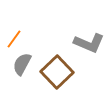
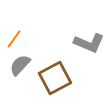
gray semicircle: moved 2 px left, 1 px down; rotated 15 degrees clockwise
brown square: moved 2 px left, 6 px down; rotated 16 degrees clockwise
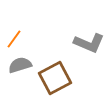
gray semicircle: rotated 30 degrees clockwise
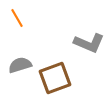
orange line: moved 3 px right, 21 px up; rotated 66 degrees counterclockwise
brown square: rotated 8 degrees clockwise
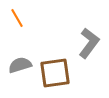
gray L-shape: rotated 76 degrees counterclockwise
brown square: moved 5 px up; rotated 12 degrees clockwise
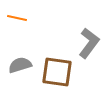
orange line: rotated 48 degrees counterclockwise
brown square: moved 2 px right, 1 px up; rotated 16 degrees clockwise
